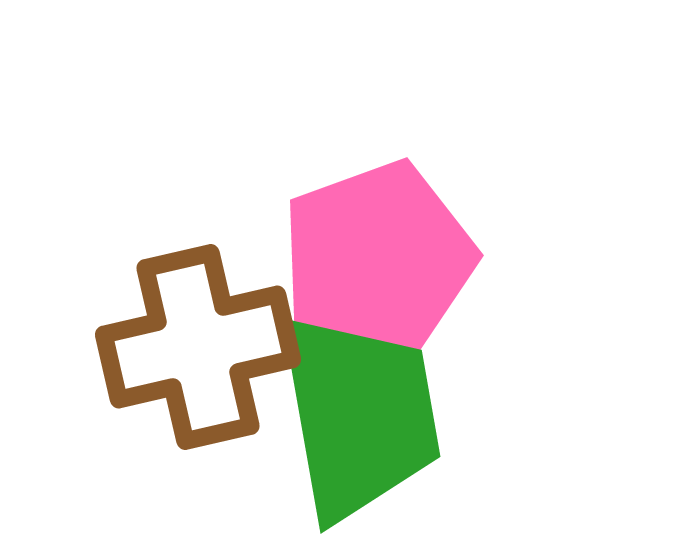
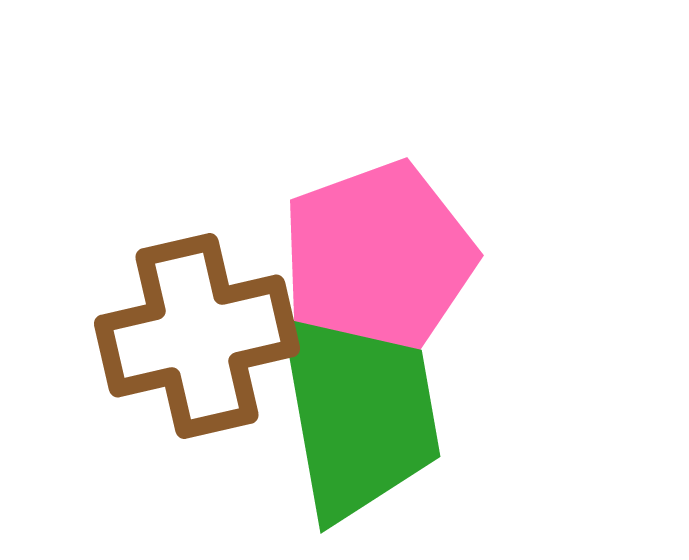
brown cross: moved 1 px left, 11 px up
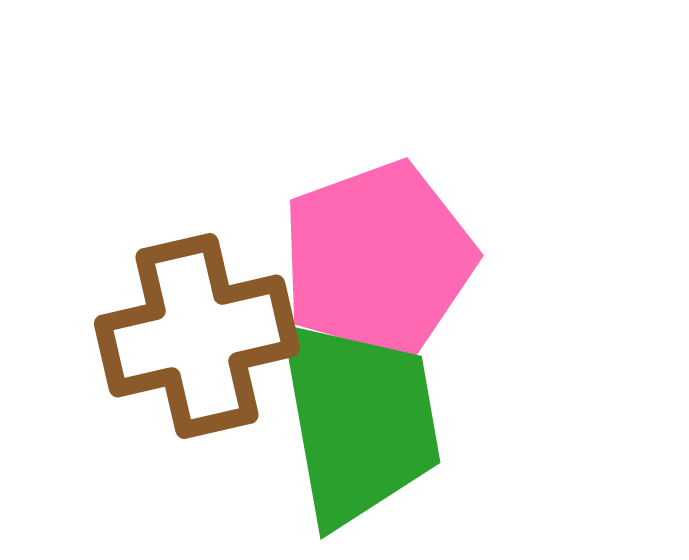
green trapezoid: moved 6 px down
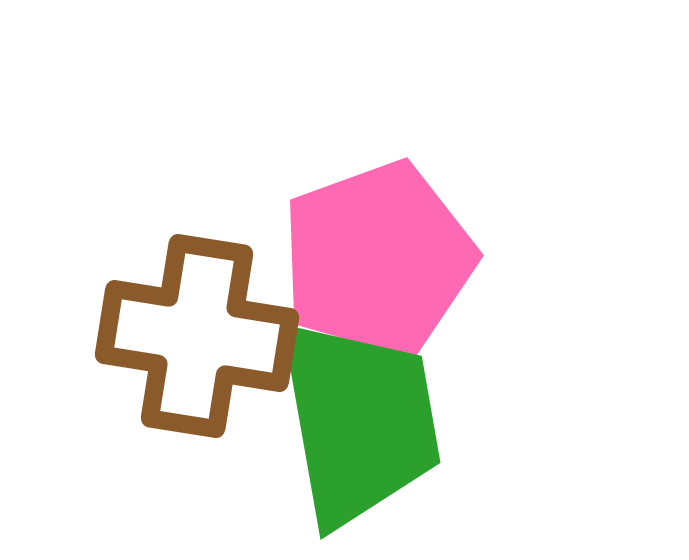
brown cross: rotated 22 degrees clockwise
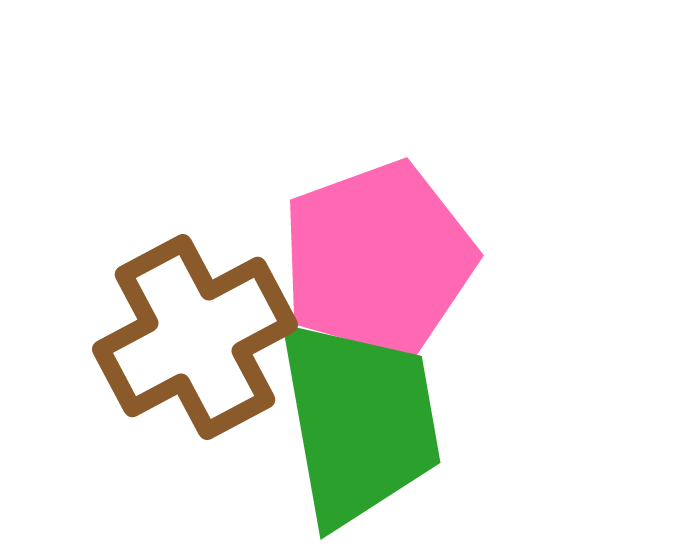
brown cross: moved 2 px left, 1 px down; rotated 37 degrees counterclockwise
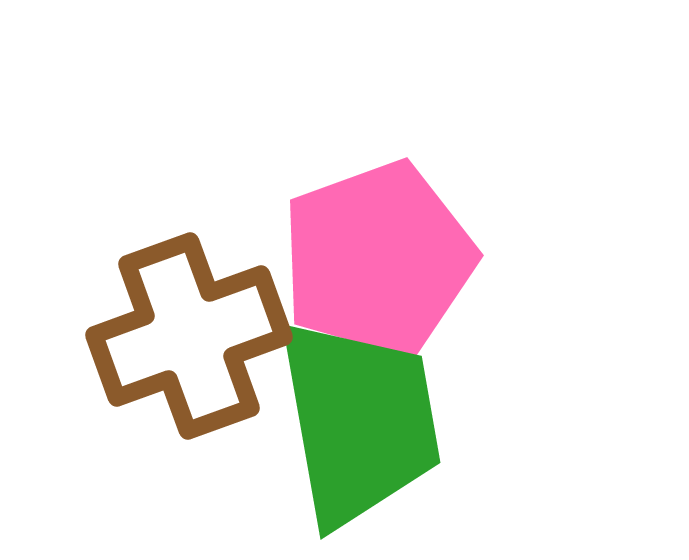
brown cross: moved 6 px left, 1 px up; rotated 8 degrees clockwise
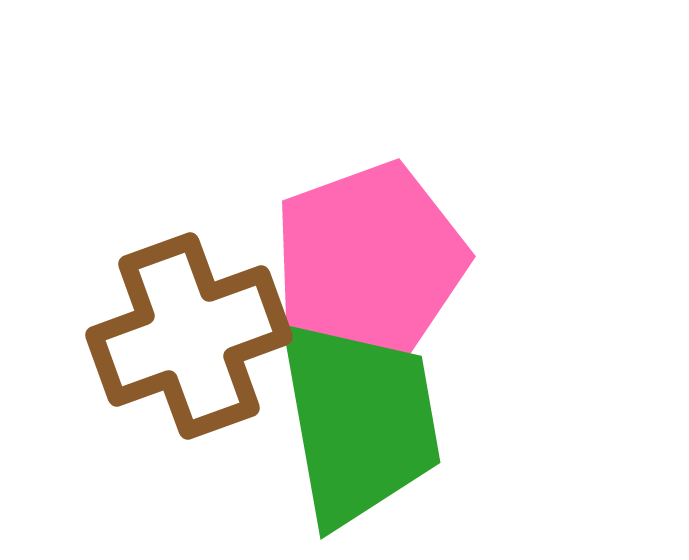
pink pentagon: moved 8 px left, 1 px down
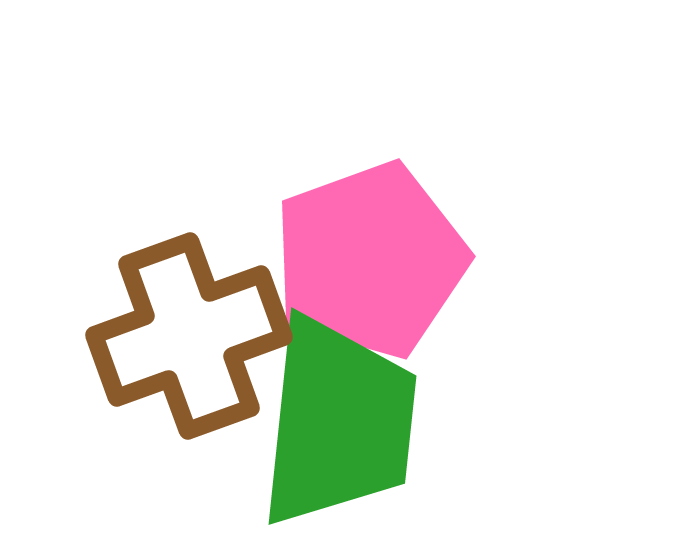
green trapezoid: moved 21 px left; rotated 16 degrees clockwise
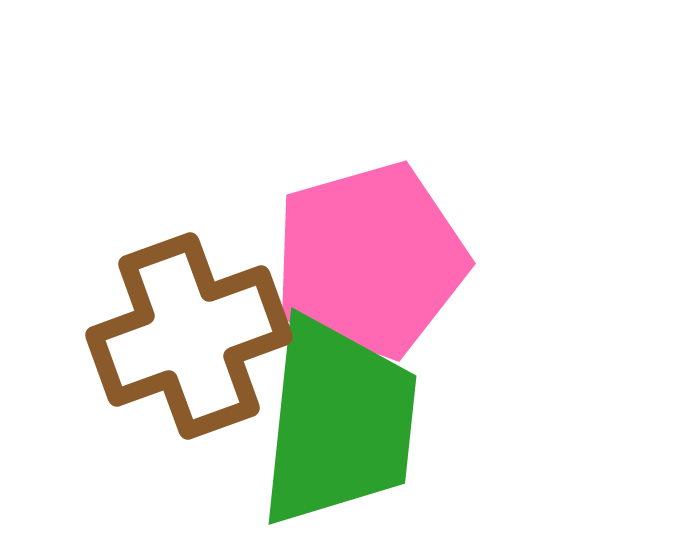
pink pentagon: rotated 4 degrees clockwise
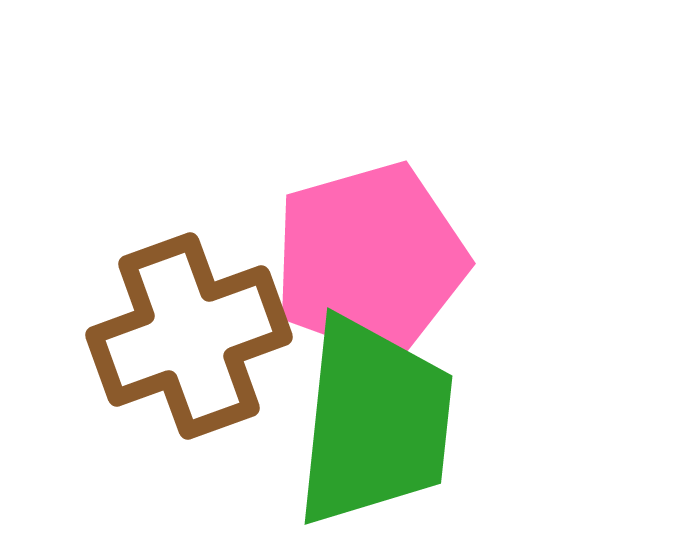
green trapezoid: moved 36 px right
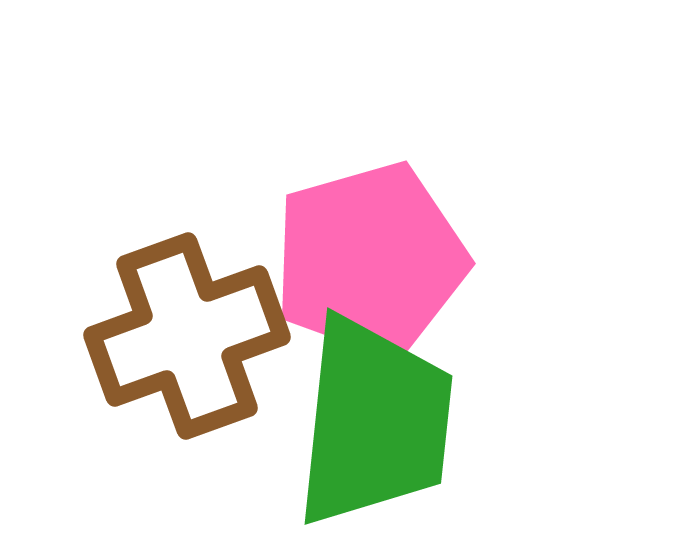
brown cross: moved 2 px left
